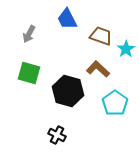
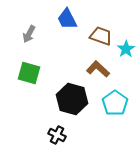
black hexagon: moved 4 px right, 8 px down
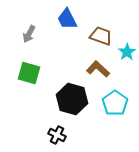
cyan star: moved 1 px right, 3 px down
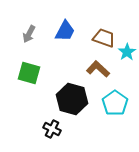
blue trapezoid: moved 2 px left, 12 px down; rotated 125 degrees counterclockwise
brown trapezoid: moved 3 px right, 2 px down
black cross: moved 5 px left, 6 px up
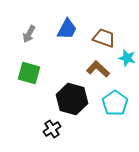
blue trapezoid: moved 2 px right, 2 px up
cyan star: moved 6 px down; rotated 24 degrees counterclockwise
black cross: rotated 30 degrees clockwise
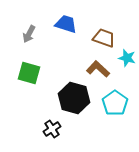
blue trapezoid: moved 1 px left, 5 px up; rotated 100 degrees counterclockwise
black hexagon: moved 2 px right, 1 px up
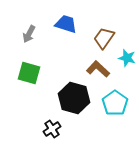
brown trapezoid: rotated 75 degrees counterclockwise
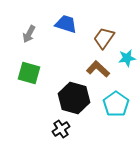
cyan star: rotated 24 degrees counterclockwise
cyan pentagon: moved 1 px right, 1 px down
black cross: moved 9 px right
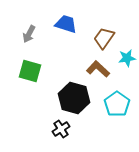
green square: moved 1 px right, 2 px up
cyan pentagon: moved 1 px right
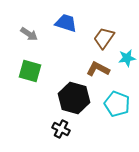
blue trapezoid: moved 1 px up
gray arrow: rotated 84 degrees counterclockwise
brown L-shape: rotated 15 degrees counterclockwise
cyan pentagon: rotated 15 degrees counterclockwise
black cross: rotated 30 degrees counterclockwise
